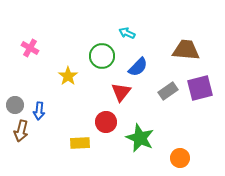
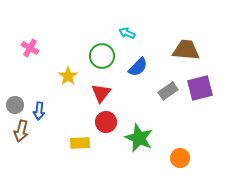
red triangle: moved 20 px left, 1 px down
green star: moved 1 px left
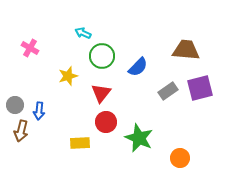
cyan arrow: moved 44 px left
yellow star: rotated 18 degrees clockwise
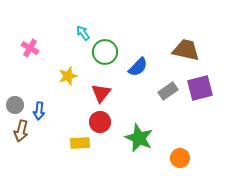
cyan arrow: rotated 28 degrees clockwise
brown trapezoid: rotated 8 degrees clockwise
green circle: moved 3 px right, 4 px up
red circle: moved 6 px left
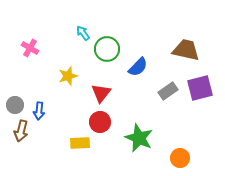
green circle: moved 2 px right, 3 px up
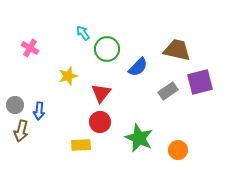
brown trapezoid: moved 9 px left
purple square: moved 6 px up
yellow rectangle: moved 1 px right, 2 px down
orange circle: moved 2 px left, 8 px up
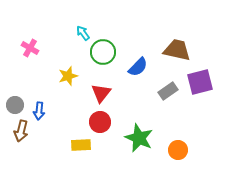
green circle: moved 4 px left, 3 px down
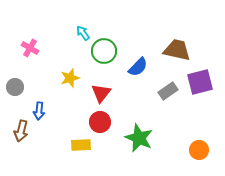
green circle: moved 1 px right, 1 px up
yellow star: moved 2 px right, 2 px down
gray circle: moved 18 px up
orange circle: moved 21 px right
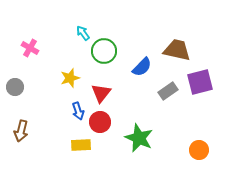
blue semicircle: moved 4 px right
blue arrow: moved 39 px right; rotated 24 degrees counterclockwise
